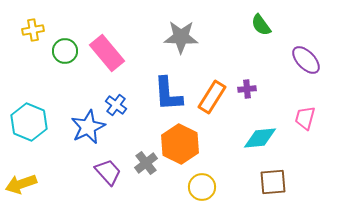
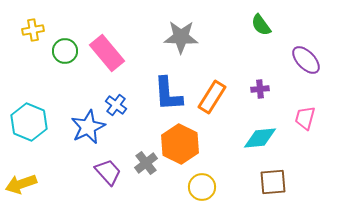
purple cross: moved 13 px right
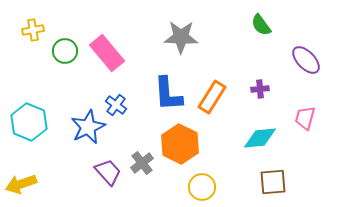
gray cross: moved 4 px left
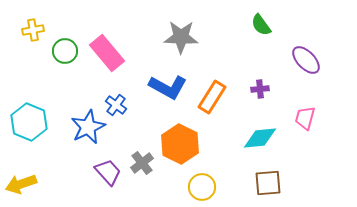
blue L-shape: moved 7 px up; rotated 57 degrees counterclockwise
brown square: moved 5 px left, 1 px down
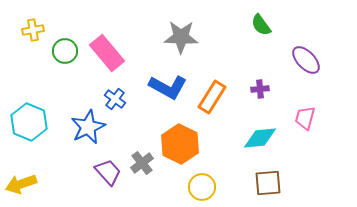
blue cross: moved 1 px left, 6 px up
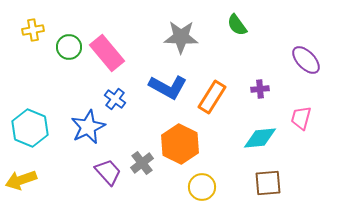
green semicircle: moved 24 px left
green circle: moved 4 px right, 4 px up
pink trapezoid: moved 4 px left
cyan hexagon: moved 1 px right, 6 px down
yellow arrow: moved 4 px up
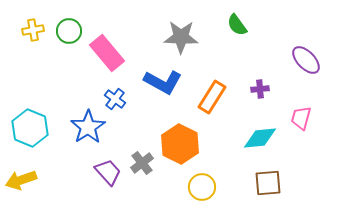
green circle: moved 16 px up
blue L-shape: moved 5 px left, 5 px up
blue star: rotated 8 degrees counterclockwise
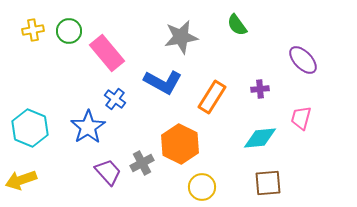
gray star: rotated 12 degrees counterclockwise
purple ellipse: moved 3 px left
gray cross: rotated 10 degrees clockwise
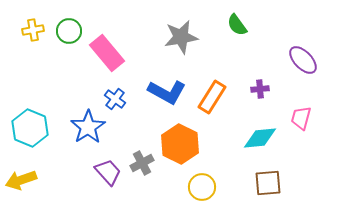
blue L-shape: moved 4 px right, 10 px down
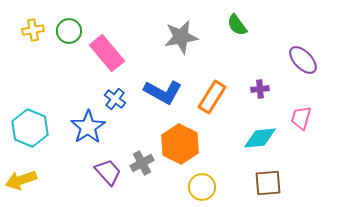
blue L-shape: moved 4 px left
